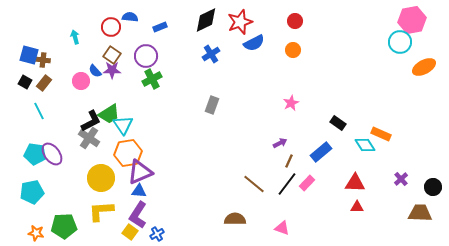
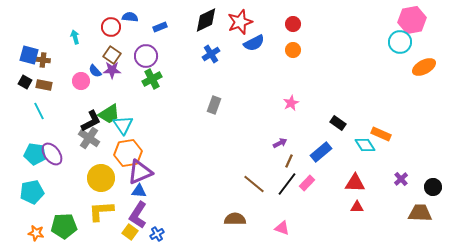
red circle at (295, 21): moved 2 px left, 3 px down
brown rectangle at (44, 83): moved 2 px down; rotated 63 degrees clockwise
gray rectangle at (212, 105): moved 2 px right
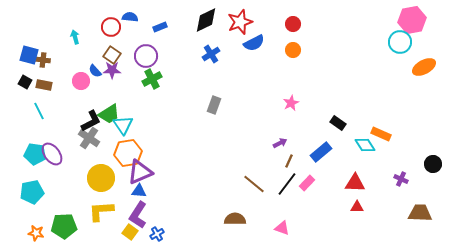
purple cross at (401, 179): rotated 24 degrees counterclockwise
black circle at (433, 187): moved 23 px up
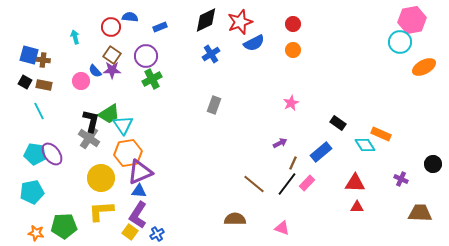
black L-shape at (91, 121): rotated 50 degrees counterclockwise
brown line at (289, 161): moved 4 px right, 2 px down
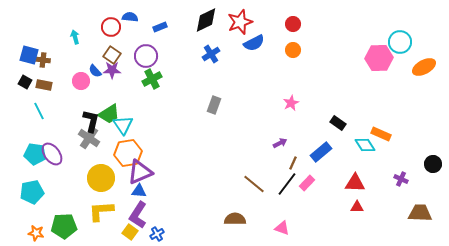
pink hexagon at (412, 20): moved 33 px left, 38 px down; rotated 8 degrees clockwise
